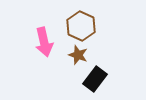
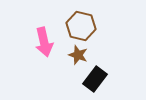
brown hexagon: rotated 12 degrees counterclockwise
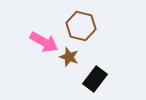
pink arrow: rotated 48 degrees counterclockwise
brown star: moved 9 px left, 2 px down
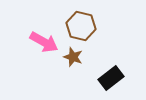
brown star: moved 4 px right
black rectangle: moved 16 px right, 1 px up; rotated 15 degrees clockwise
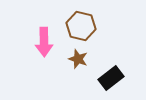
pink arrow: rotated 60 degrees clockwise
brown star: moved 5 px right, 2 px down
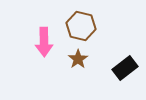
brown star: rotated 18 degrees clockwise
black rectangle: moved 14 px right, 10 px up
